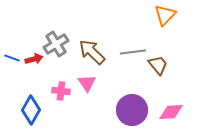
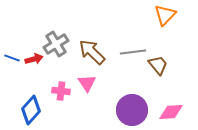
blue diamond: rotated 12 degrees clockwise
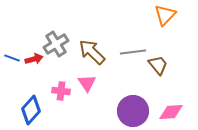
purple circle: moved 1 px right, 1 px down
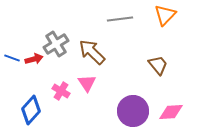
gray line: moved 13 px left, 33 px up
pink cross: rotated 24 degrees clockwise
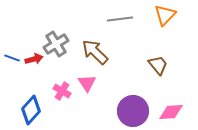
brown arrow: moved 3 px right
pink cross: moved 1 px right
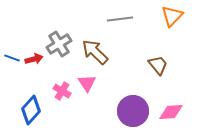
orange triangle: moved 7 px right, 1 px down
gray cross: moved 3 px right
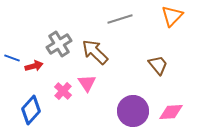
gray line: rotated 10 degrees counterclockwise
red arrow: moved 7 px down
pink cross: moved 1 px right; rotated 12 degrees clockwise
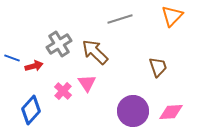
brown trapezoid: moved 2 px down; rotated 20 degrees clockwise
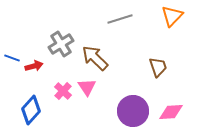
gray cross: moved 2 px right
brown arrow: moved 6 px down
pink triangle: moved 4 px down
